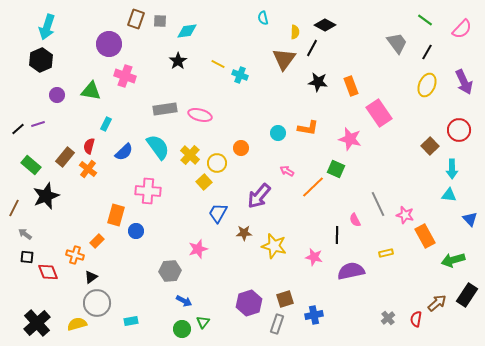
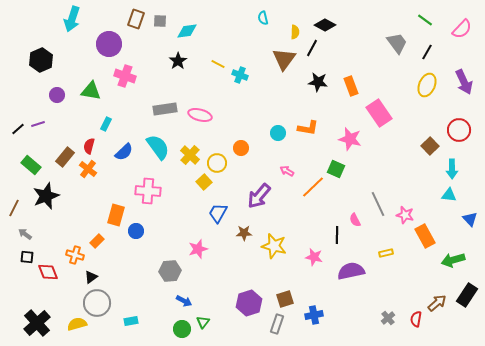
cyan arrow at (47, 27): moved 25 px right, 8 px up
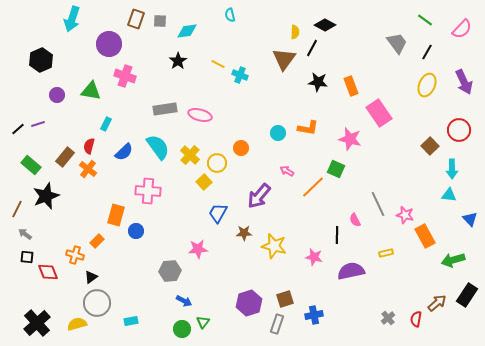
cyan semicircle at (263, 18): moved 33 px left, 3 px up
brown line at (14, 208): moved 3 px right, 1 px down
pink star at (198, 249): rotated 12 degrees clockwise
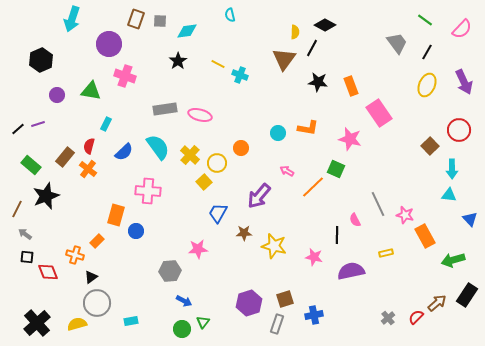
red semicircle at (416, 319): moved 2 px up; rotated 35 degrees clockwise
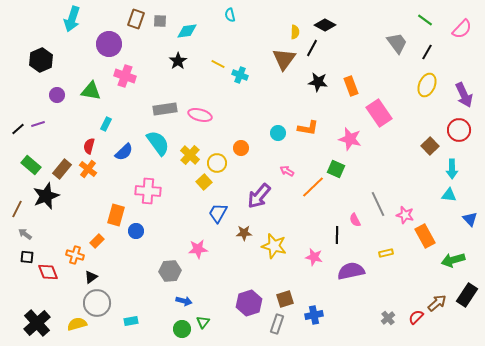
purple arrow at (464, 82): moved 13 px down
cyan semicircle at (158, 147): moved 4 px up
brown rectangle at (65, 157): moved 3 px left, 12 px down
blue arrow at (184, 301): rotated 14 degrees counterclockwise
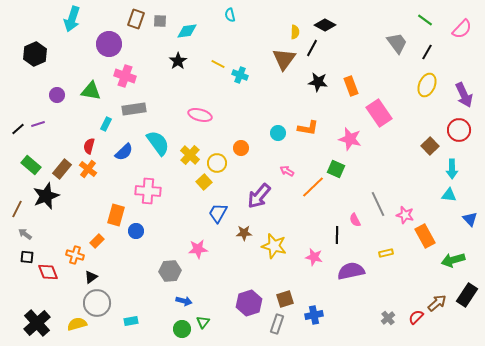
black hexagon at (41, 60): moved 6 px left, 6 px up
gray rectangle at (165, 109): moved 31 px left
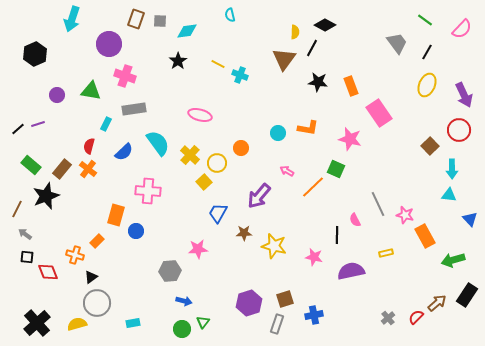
cyan rectangle at (131, 321): moved 2 px right, 2 px down
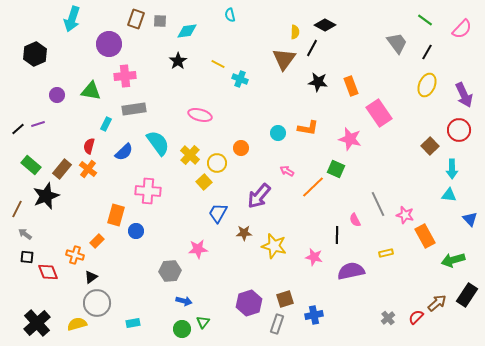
cyan cross at (240, 75): moved 4 px down
pink cross at (125, 76): rotated 25 degrees counterclockwise
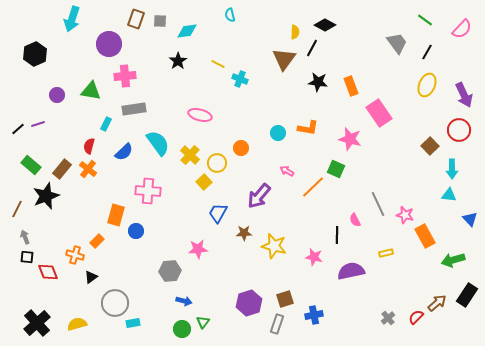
gray arrow at (25, 234): moved 3 px down; rotated 32 degrees clockwise
gray circle at (97, 303): moved 18 px right
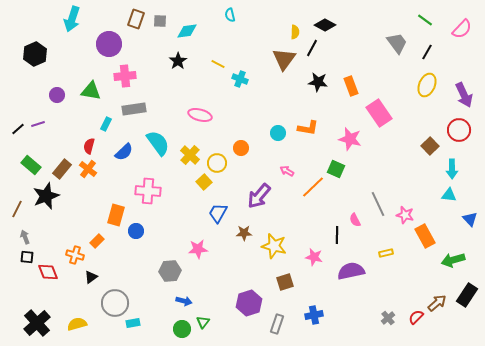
brown square at (285, 299): moved 17 px up
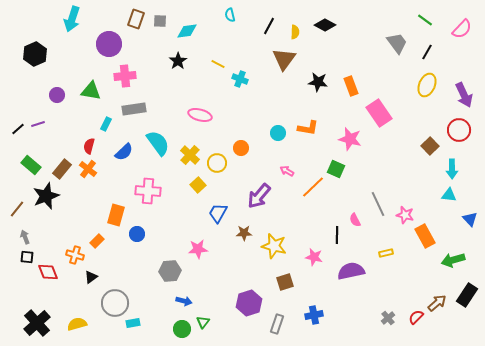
black line at (312, 48): moved 43 px left, 22 px up
yellow square at (204, 182): moved 6 px left, 3 px down
brown line at (17, 209): rotated 12 degrees clockwise
blue circle at (136, 231): moved 1 px right, 3 px down
